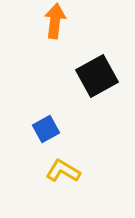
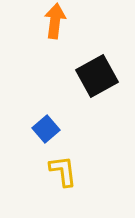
blue square: rotated 12 degrees counterclockwise
yellow L-shape: rotated 52 degrees clockwise
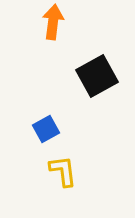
orange arrow: moved 2 px left, 1 px down
blue square: rotated 12 degrees clockwise
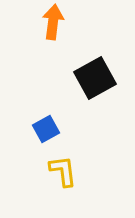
black square: moved 2 px left, 2 px down
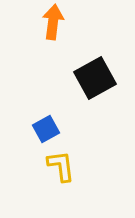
yellow L-shape: moved 2 px left, 5 px up
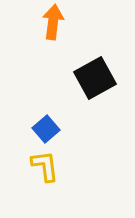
blue square: rotated 12 degrees counterclockwise
yellow L-shape: moved 16 px left
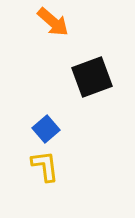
orange arrow: rotated 124 degrees clockwise
black square: moved 3 px left, 1 px up; rotated 9 degrees clockwise
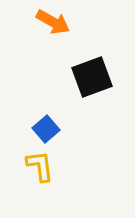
orange arrow: rotated 12 degrees counterclockwise
yellow L-shape: moved 5 px left
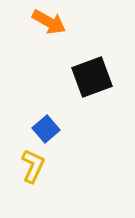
orange arrow: moved 4 px left
yellow L-shape: moved 7 px left; rotated 32 degrees clockwise
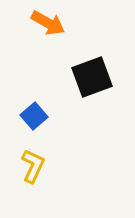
orange arrow: moved 1 px left, 1 px down
blue square: moved 12 px left, 13 px up
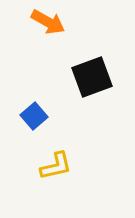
orange arrow: moved 1 px up
yellow L-shape: moved 23 px right; rotated 52 degrees clockwise
